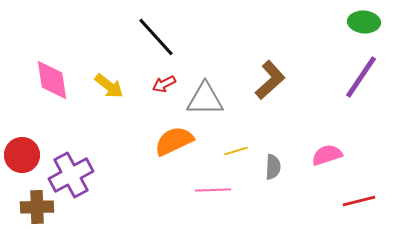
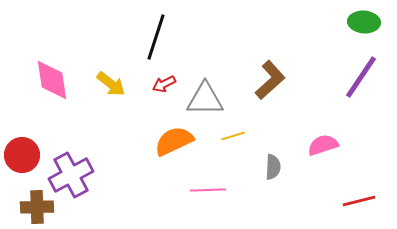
black line: rotated 60 degrees clockwise
yellow arrow: moved 2 px right, 2 px up
yellow line: moved 3 px left, 15 px up
pink semicircle: moved 4 px left, 10 px up
pink line: moved 5 px left
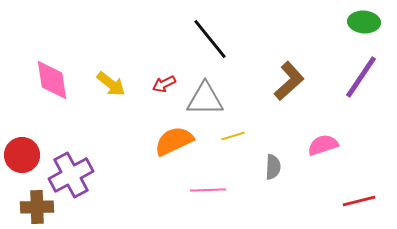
black line: moved 54 px right, 2 px down; rotated 57 degrees counterclockwise
brown L-shape: moved 19 px right, 1 px down
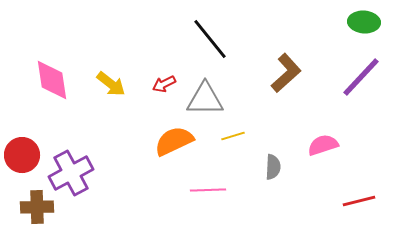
purple line: rotated 9 degrees clockwise
brown L-shape: moved 3 px left, 8 px up
purple cross: moved 2 px up
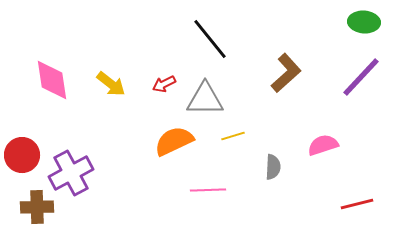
red line: moved 2 px left, 3 px down
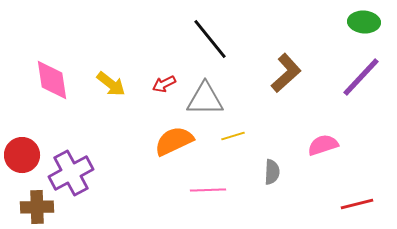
gray semicircle: moved 1 px left, 5 px down
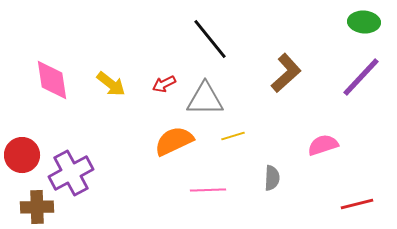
gray semicircle: moved 6 px down
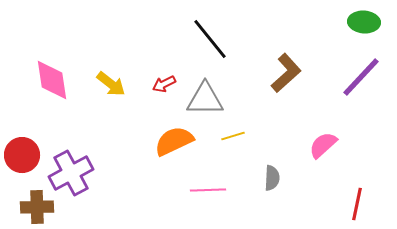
pink semicircle: rotated 24 degrees counterclockwise
red line: rotated 64 degrees counterclockwise
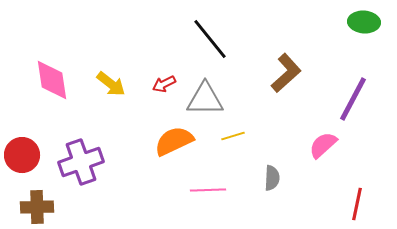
purple line: moved 8 px left, 22 px down; rotated 15 degrees counterclockwise
purple cross: moved 10 px right, 11 px up; rotated 9 degrees clockwise
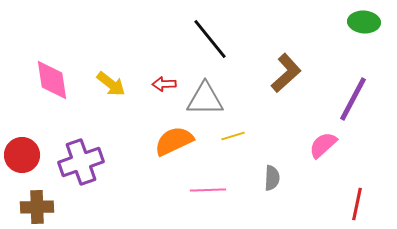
red arrow: rotated 25 degrees clockwise
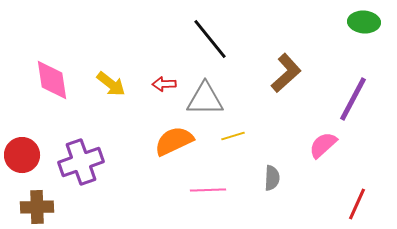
red line: rotated 12 degrees clockwise
